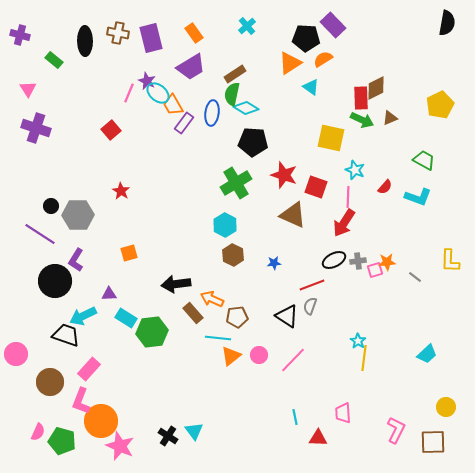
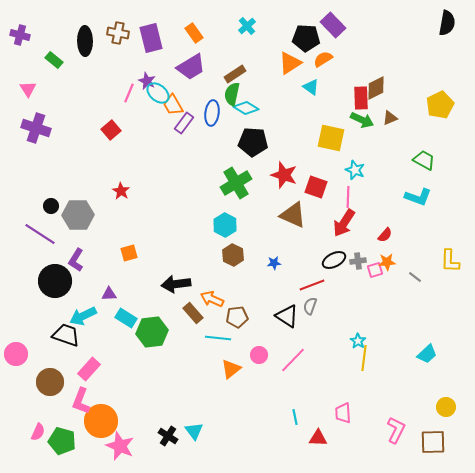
red semicircle at (385, 187): moved 48 px down
orange triangle at (231, 356): moved 13 px down
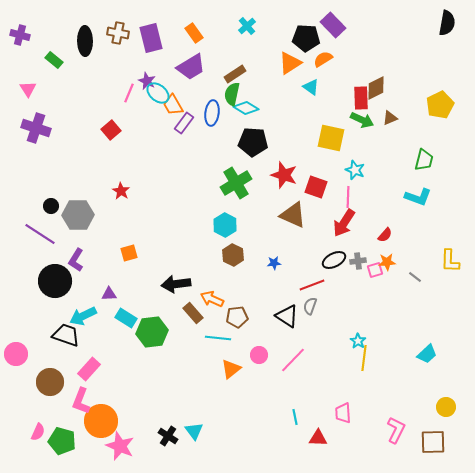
green trapezoid at (424, 160): rotated 75 degrees clockwise
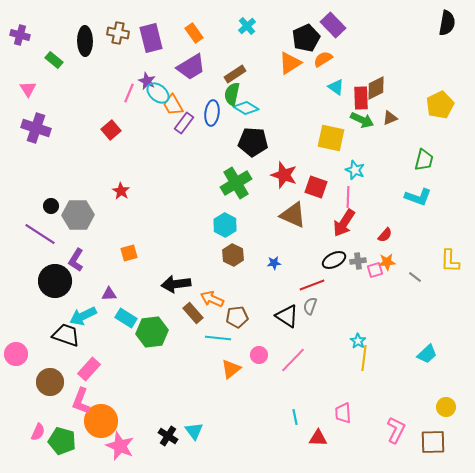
black pentagon at (306, 38): rotated 28 degrees counterclockwise
cyan triangle at (311, 87): moved 25 px right
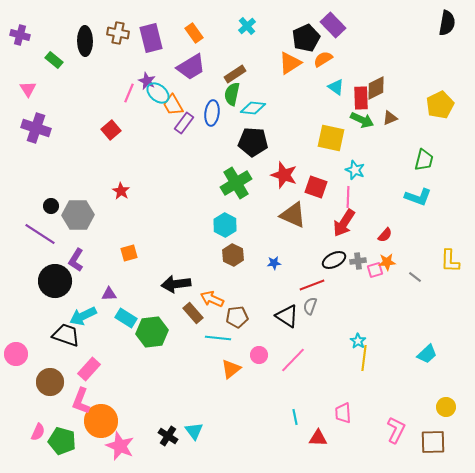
cyan diamond at (246, 108): moved 7 px right; rotated 25 degrees counterclockwise
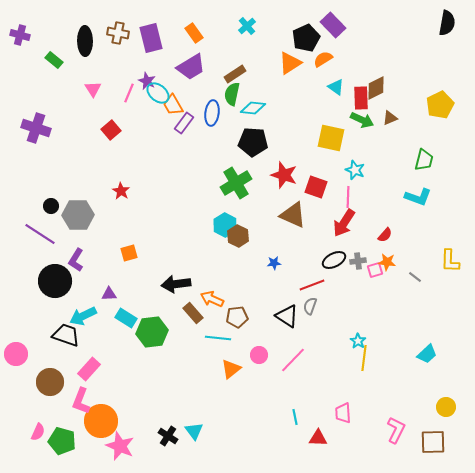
pink triangle at (28, 89): moved 65 px right
brown hexagon at (233, 255): moved 5 px right, 19 px up
orange star at (387, 262): rotated 12 degrees clockwise
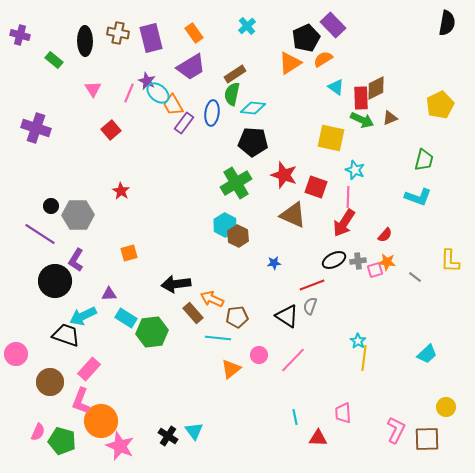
brown square at (433, 442): moved 6 px left, 3 px up
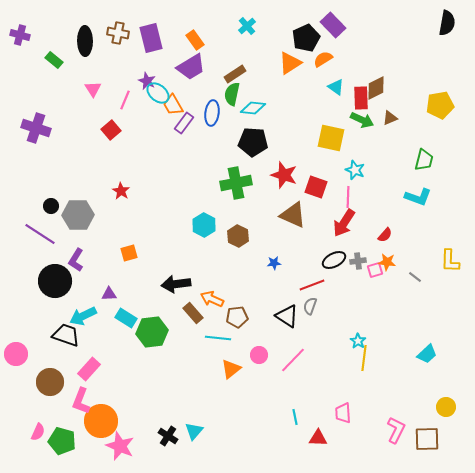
orange rectangle at (194, 33): moved 1 px right, 7 px down
pink line at (129, 93): moved 4 px left, 7 px down
yellow pentagon at (440, 105): rotated 16 degrees clockwise
green cross at (236, 183): rotated 20 degrees clockwise
cyan hexagon at (225, 225): moved 21 px left
cyan triangle at (194, 431): rotated 18 degrees clockwise
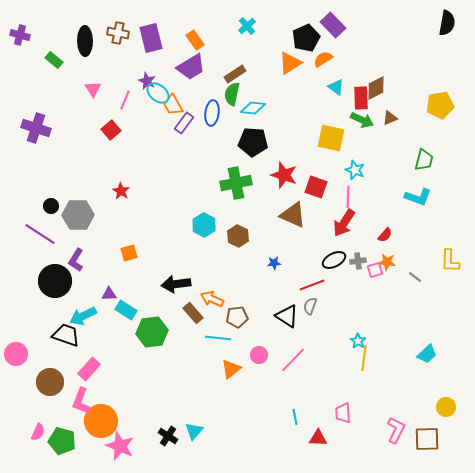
cyan rectangle at (126, 318): moved 8 px up
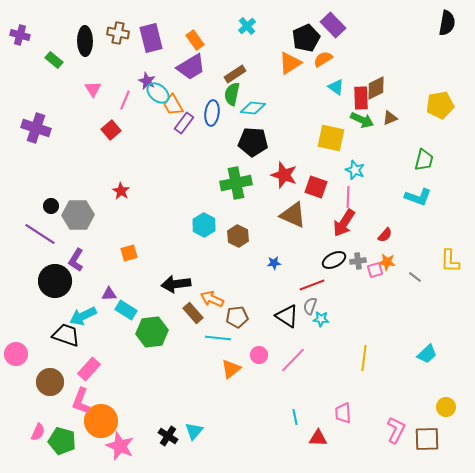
cyan star at (358, 341): moved 37 px left, 22 px up; rotated 28 degrees counterclockwise
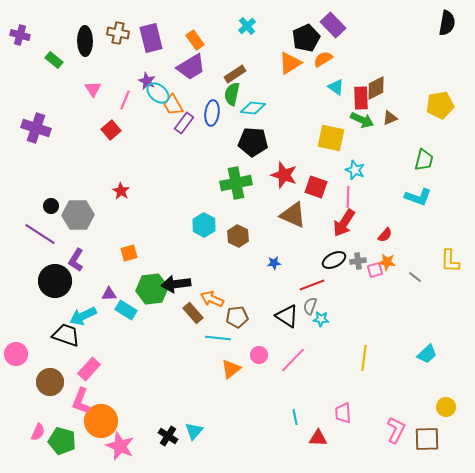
green hexagon at (152, 332): moved 43 px up
